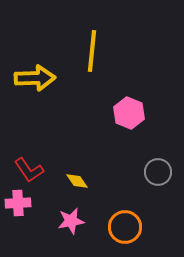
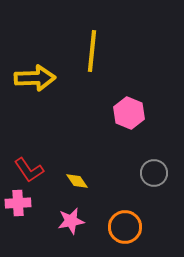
gray circle: moved 4 px left, 1 px down
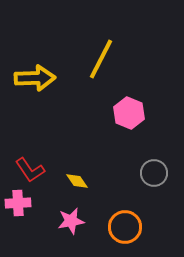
yellow line: moved 9 px right, 8 px down; rotated 21 degrees clockwise
red L-shape: moved 1 px right
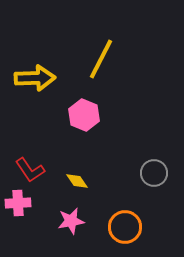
pink hexagon: moved 45 px left, 2 px down
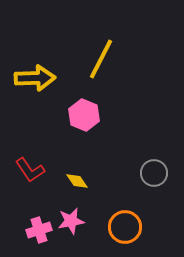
pink cross: moved 21 px right, 27 px down; rotated 15 degrees counterclockwise
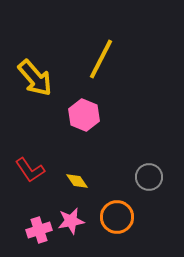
yellow arrow: rotated 51 degrees clockwise
gray circle: moved 5 px left, 4 px down
orange circle: moved 8 px left, 10 px up
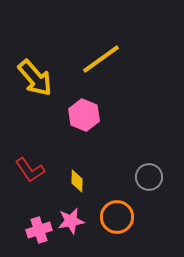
yellow line: rotated 27 degrees clockwise
yellow diamond: rotated 35 degrees clockwise
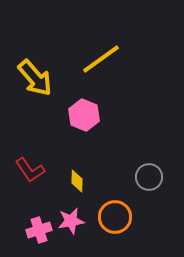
orange circle: moved 2 px left
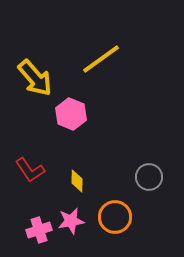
pink hexagon: moved 13 px left, 1 px up
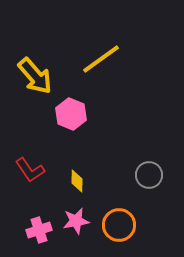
yellow arrow: moved 2 px up
gray circle: moved 2 px up
orange circle: moved 4 px right, 8 px down
pink star: moved 5 px right
